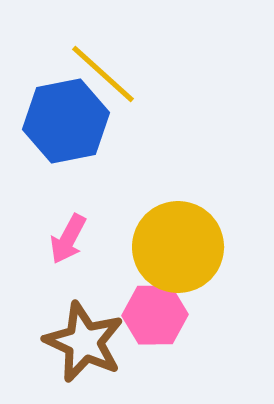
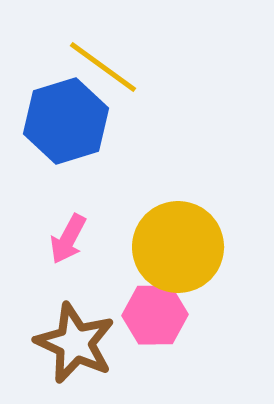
yellow line: moved 7 px up; rotated 6 degrees counterclockwise
blue hexagon: rotated 6 degrees counterclockwise
brown star: moved 9 px left, 1 px down
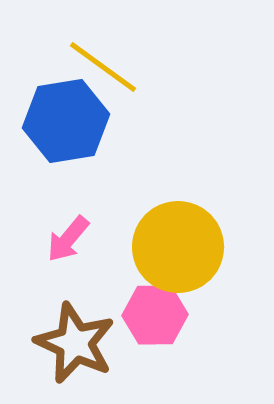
blue hexagon: rotated 8 degrees clockwise
pink arrow: rotated 12 degrees clockwise
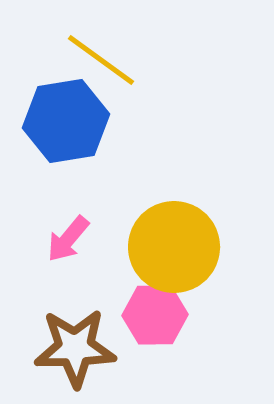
yellow line: moved 2 px left, 7 px up
yellow circle: moved 4 px left
brown star: moved 5 px down; rotated 26 degrees counterclockwise
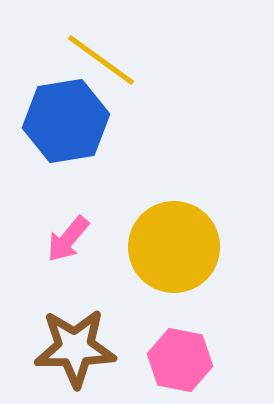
pink hexagon: moved 25 px right, 45 px down; rotated 12 degrees clockwise
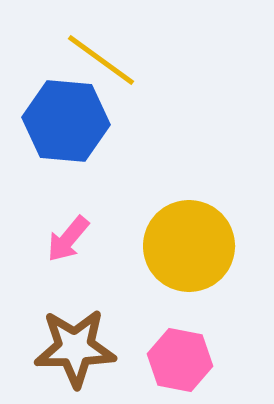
blue hexagon: rotated 14 degrees clockwise
yellow circle: moved 15 px right, 1 px up
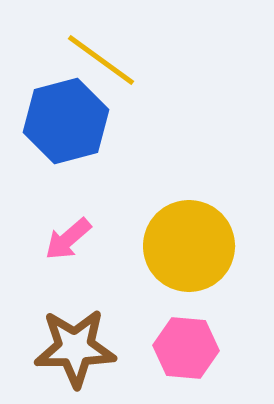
blue hexagon: rotated 20 degrees counterclockwise
pink arrow: rotated 9 degrees clockwise
pink hexagon: moved 6 px right, 12 px up; rotated 6 degrees counterclockwise
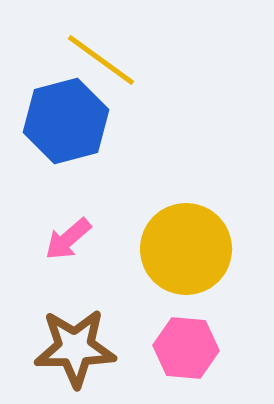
yellow circle: moved 3 px left, 3 px down
